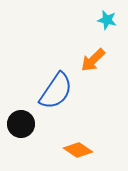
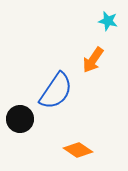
cyan star: moved 1 px right, 1 px down
orange arrow: rotated 12 degrees counterclockwise
black circle: moved 1 px left, 5 px up
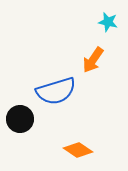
cyan star: moved 1 px down
blue semicircle: rotated 39 degrees clockwise
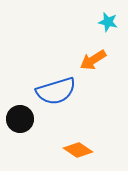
orange arrow: rotated 24 degrees clockwise
